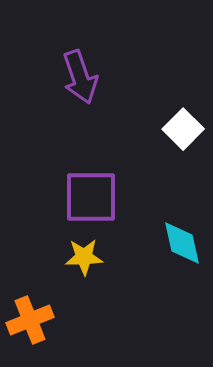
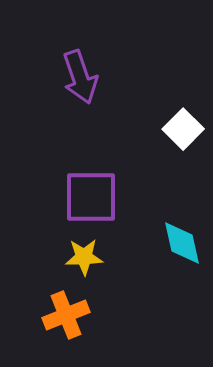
orange cross: moved 36 px right, 5 px up
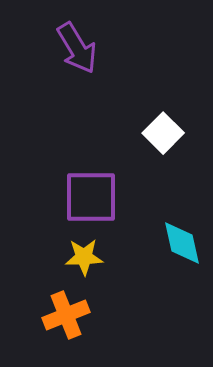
purple arrow: moved 3 px left, 29 px up; rotated 12 degrees counterclockwise
white square: moved 20 px left, 4 px down
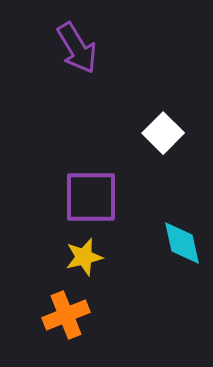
yellow star: rotated 12 degrees counterclockwise
